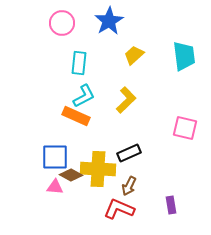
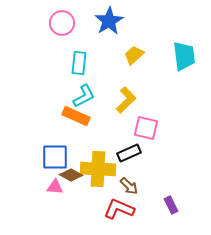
pink square: moved 39 px left
brown arrow: rotated 72 degrees counterclockwise
purple rectangle: rotated 18 degrees counterclockwise
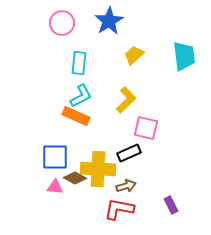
cyan L-shape: moved 3 px left
brown diamond: moved 4 px right, 3 px down
brown arrow: moved 3 px left; rotated 60 degrees counterclockwise
red L-shape: rotated 12 degrees counterclockwise
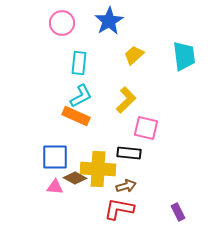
black rectangle: rotated 30 degrees clockwise
purple rectangle: moved 7 px right, 7 px down
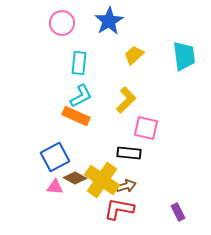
blue square: rotated 28 degrees counterclockwise
yellow cross: moved 4 px right, 11 px down; rotated 32 degrees clockwise
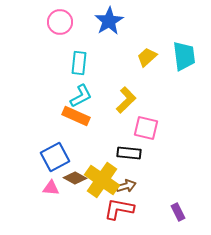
pink circle: moved 2 px left, 1 px up
yellow trapezoid: moved 13 px right, 2 px down
pink triangle: moved 4 px left, 1 px down
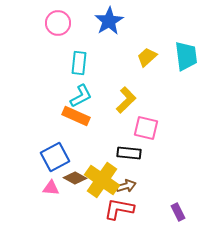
pink circle: moved 2 px left, 1 px down
cyan trapezoid: moved 2 px right
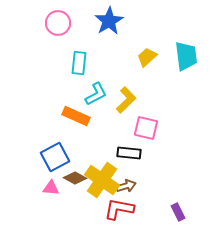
cyan L-shape: moved 15 px right, 2 px up
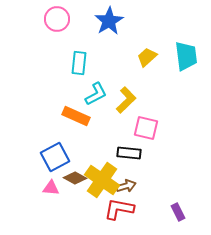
pink circle: moved 1 px left, 4 px up
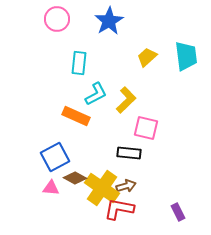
yellow cross: moved 8 px down
